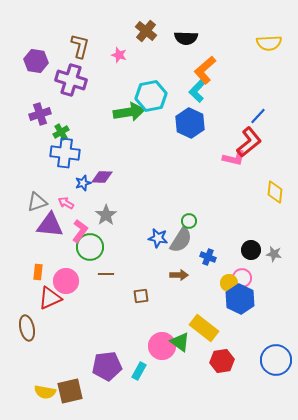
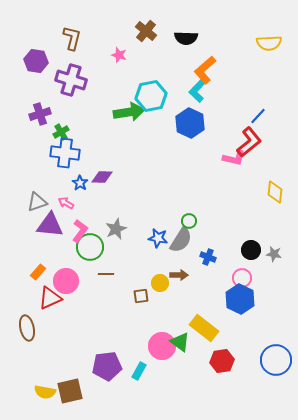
brown L-shape at (80, 46): moved 8 px left, 8 px up
blue star at (83, 183): moved 3 px left; rotated 21 degrees counterclockwise
gray star at (106, 215): moved 10 px right, 14 px down; rotated 10 degrees clockwise
orange rectangle at (38, 272): rotated 35 degrees clockwise
yellow circle at (229, 283): moved 69 px left
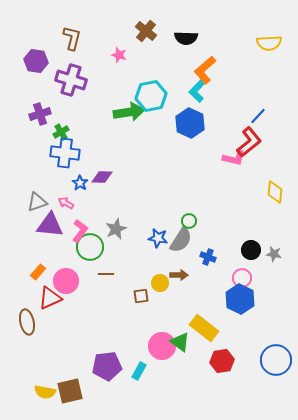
brown ellipse at (27, 328): moved 6 px up
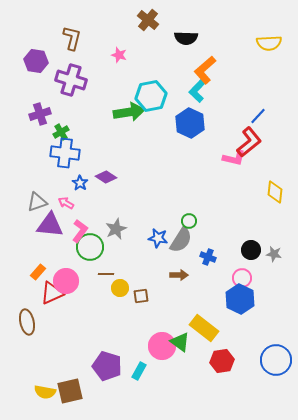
brown cross at (146, 31): moved 2 px right, 11 px up
purple diamond at (102, 177): moved 4 px right; rotated 30 degrees clockwise
yellow circle at (160, 283): moved 40 px left, 5 px down
red triangle at (50, 298): moved 2 px right, 5 px up
purple pentagon at (107, 366): rotated 24 degrees clockwise
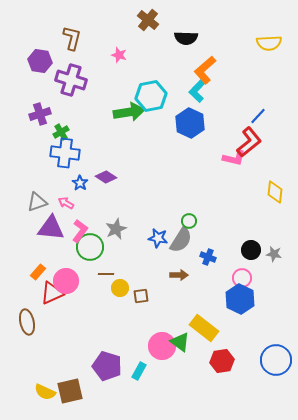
purple hexagon at (36, 61): moved 4 px right
purple triangle at (50, 225): moved 1 px right, 3 px down
yellow semicircle at (45, 392): rotated 15 degrees clockwise
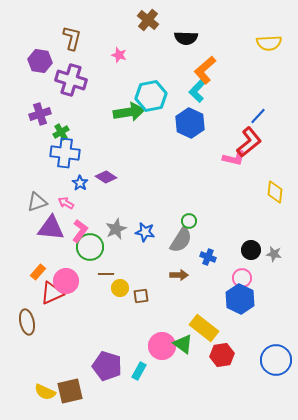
blue star at (158, 238): moved 13 px left, 6 px up
green triangle at (180, 342): moved 3 px right, 2 px down
red hexagon at (222, 361): moved 6 px up
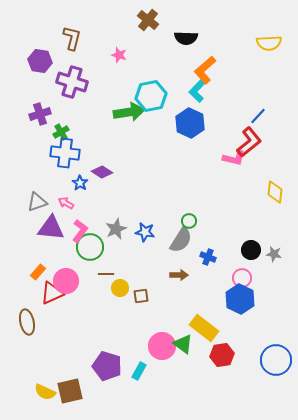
purple cross at (71, 80): moved 1 px right, 2 px down
purple diamond at (106, 177): moved 4 px left, 5 px up
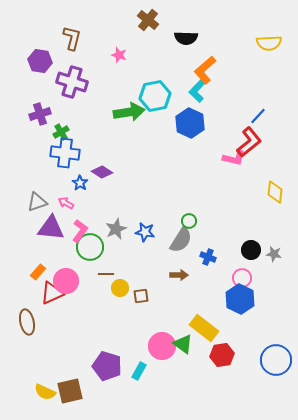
cyan hexagon at (151, 96): moved 4 px right
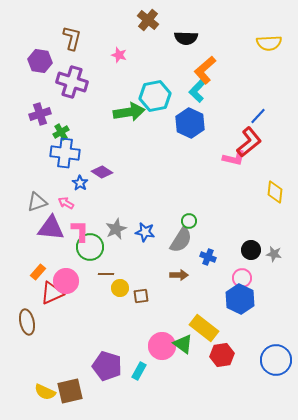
pink L-shape at (80, 231): rotated 35 degrees counterclockwise
